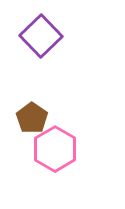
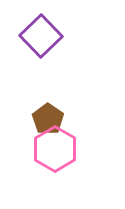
brown pentagon: moved 16 px right, 1 px down
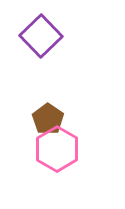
pink hexagon: moved 2 px right
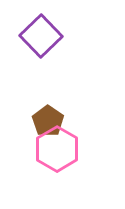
brown pentagon: moved 2 px down
